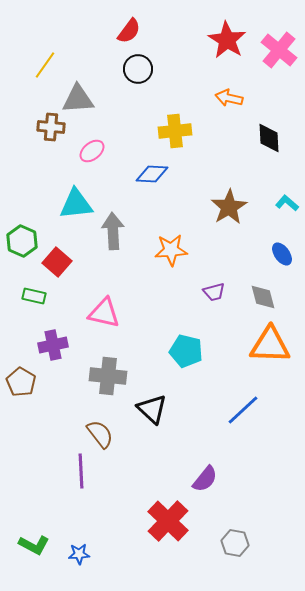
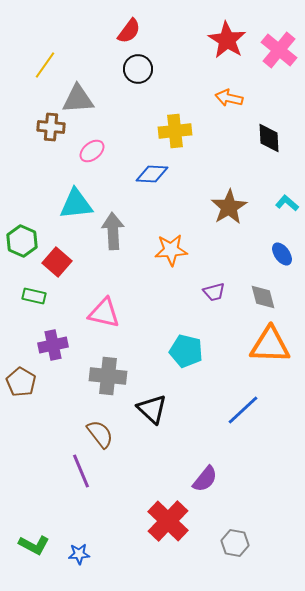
purple line: rotated 20 degrees counterclockwise
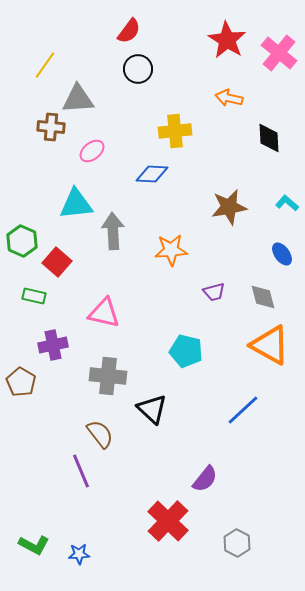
pink cross: moved 3 px down
brown star: rotated 21 degrees clockwise
orange triangle: rotated 27 degrees clockwise
gray hexagon: moved 2 px right; rotated 16 degrees clockwise
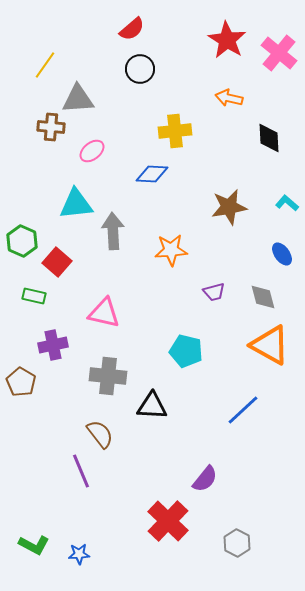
red semicircle: moved 3 px right, 2 px up; rotated 12 degrees clockwise
black circle: moved 2 px right
black triangle: moved 3 px up; rotated 40 degrees counterclockwise
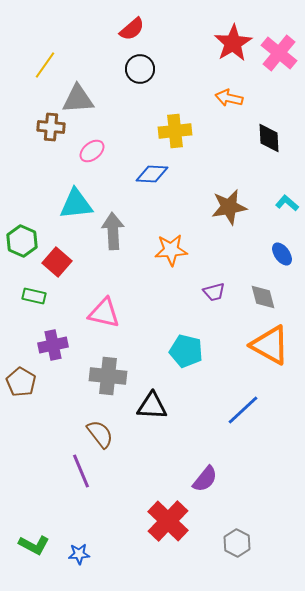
red star: moved 6 px right, 3 px down; rotated 9 degrees clockwise
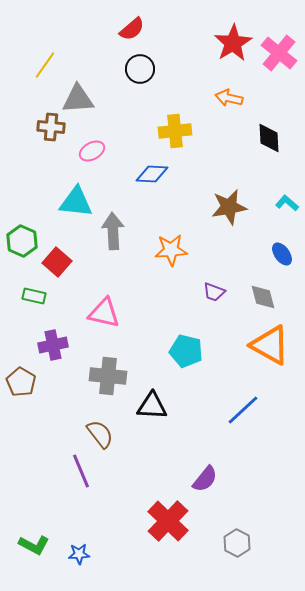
pink ellipse: rotated 10 degrees clockwise
cyan triangle: moved 2 px up; rotated 12 degrees clockwise
purple trapezoid: rotated 35 degrees clockwise
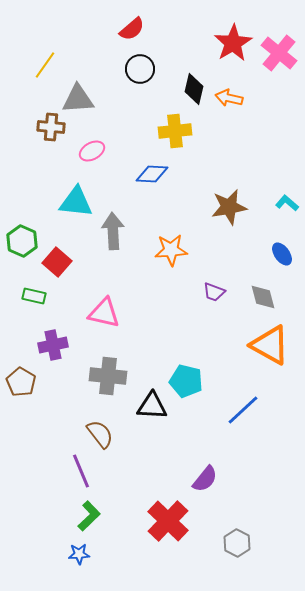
black diamond: moved 75 px left, 49 px up; rotated 16 degrees clockwise
cyan pentagon: moved 30 px down
green L-shape: moved 55 px right, 29 px up; rotated 72 degrees counterclockwise
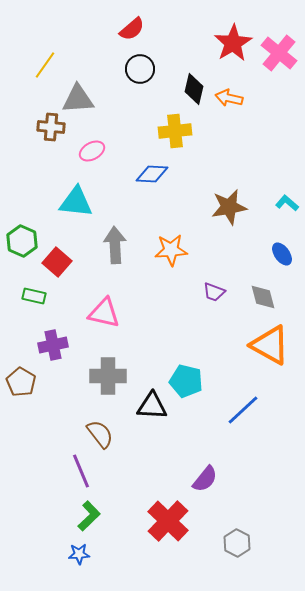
gray arrow: moved 2 px right, 14 px down
gray cross: rotated 6 degrees counterclockwise
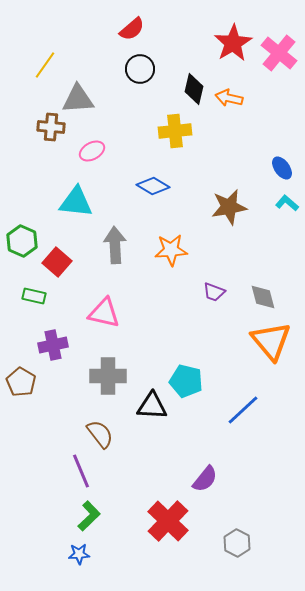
blue diamond: moved 1 px right, 12 px down; rotated 28 degrees clockwise
blue ellipse: moved 86 px up
orange triangle: moved 1 px right, 4 px up; rotated 21 degrees clockwise
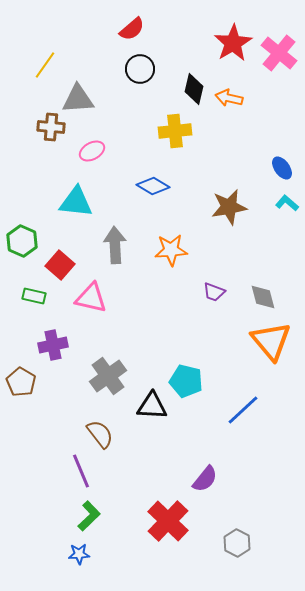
red square: moved 3 px right, 3 px down
pink triangle: moved 13 px left, 15 px up
gray cross: rotated 36 degrees counterclockwise
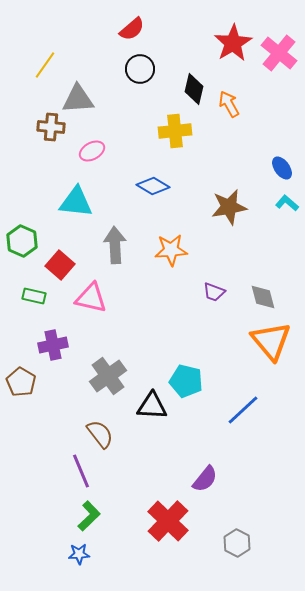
orange arrow: moved 6 px down; rotated 48 degrees clockwise
